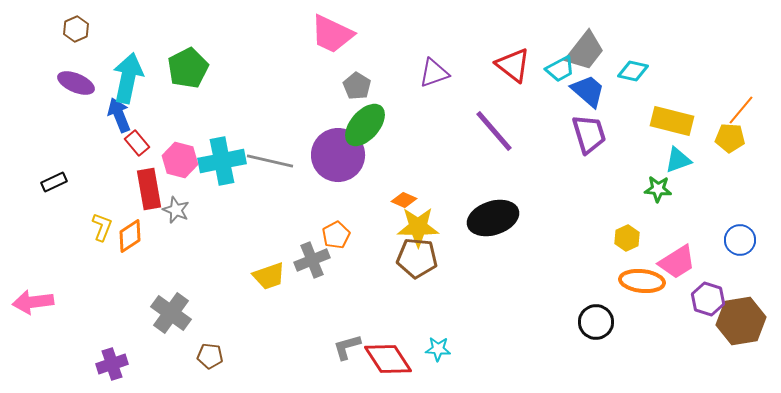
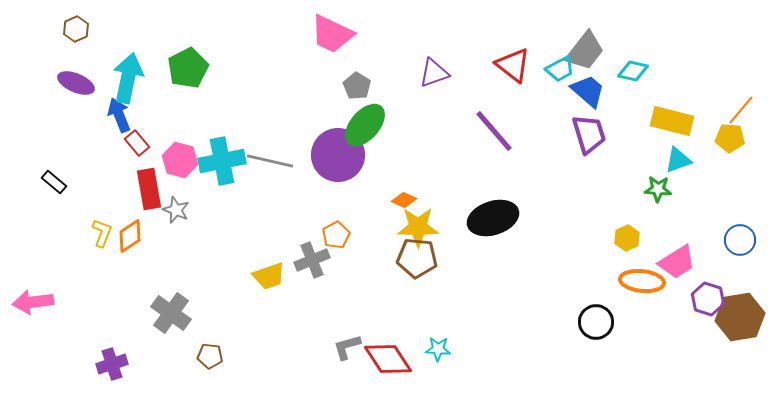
black rectangle at (54, 182): rotated 65 degrees clockwise
yellow L-shape at (102, 227): moved 6 px down
brown hexagon at (741, 321): moved 1 px left, 4 px up
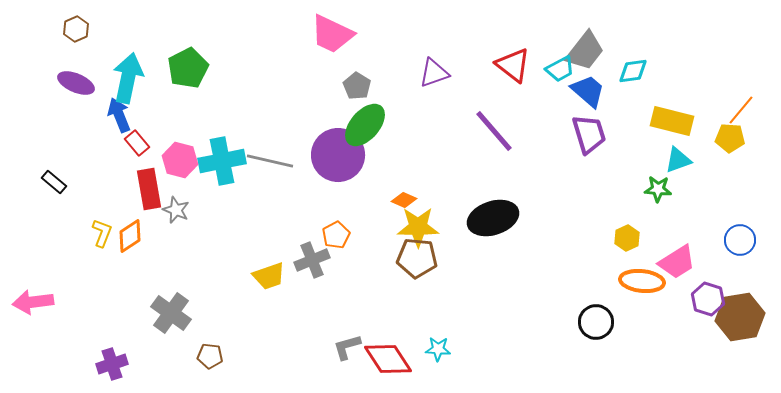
cyan diamond at (633, 71): rotated 20 degrees counterclockwise
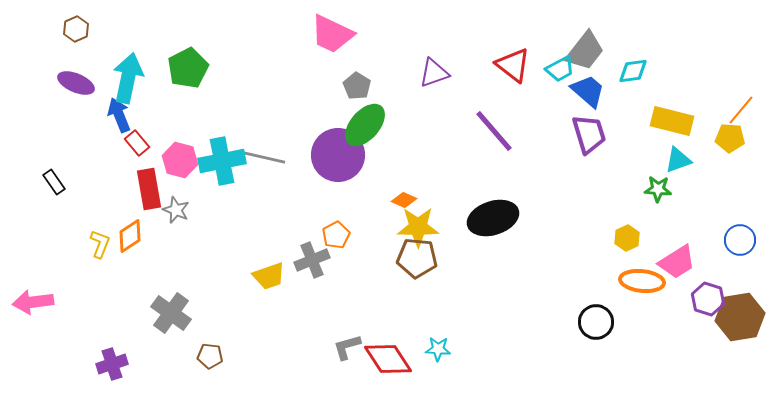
gray line at (270, 161): moved 8 px left, 4 px up
black rectangle at (54, 182): rotated 15 degrees clockwise
yellow L-shape at (102, 233): moved 2 px left, 11 px down
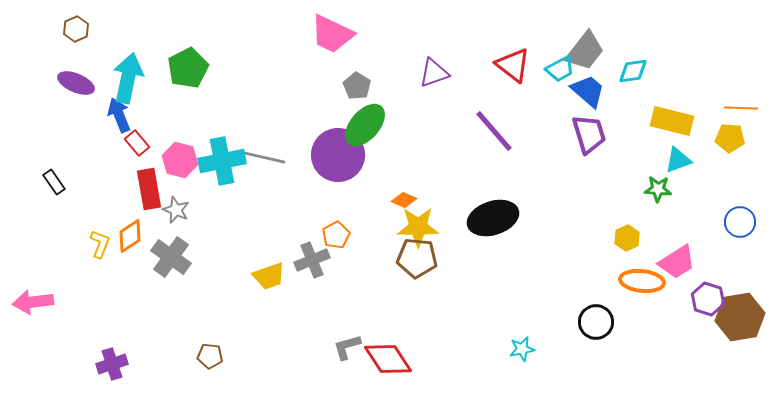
orange line at (741, 110): moved 2 px up; rotated 52 degrees clockwise
blue circle at (740, 240): moved 18 px up
gray cross at (171, 313): moved 56 px up
cyan star at (438, 349): moved 84 px right; rotated 15 degrees counterclockwise
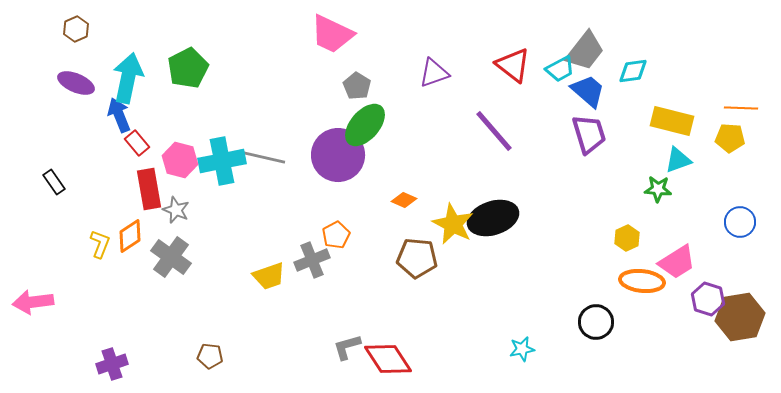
yellow star at (418, 227): moved 35 px right, 3 px up; rotated 27 degrees clockwise
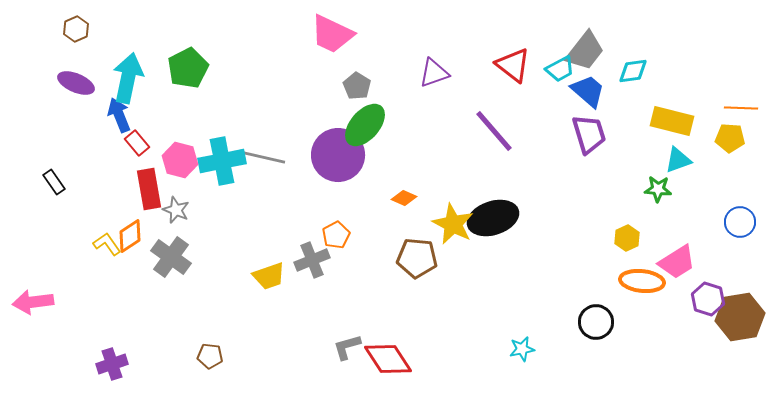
orange diamond at (404, 200): moved 2 px up
yellow L-shape at (100, 244): moved 7 px right; rotated 56 degrees counterclockwise
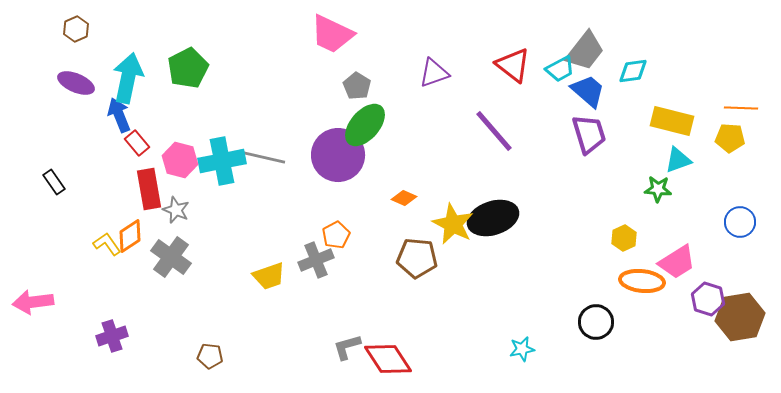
yellow hexagon at (627, 238): moved 3 px left
gray cross at (312, 260): moved 4 px right
purple cross at (112, 364): moved 28 px up
